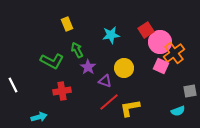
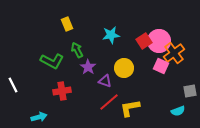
red square: moved 2 px left, 11 px down
pink circle: moved 1 px left, 1 px up
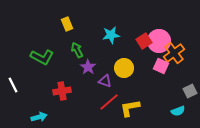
green L-shape: moved 10 px left, 4 px up
gray square: rotated 16 degrees counterclockwise
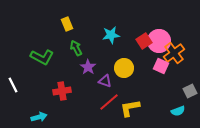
green arrow: moved 1 px left, 2 px up
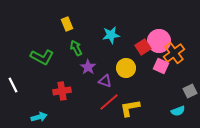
red square: moved 1 px left, 6 px down
yellow circle: moved 2 px right
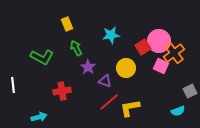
white line: rotated 21 degrees clockwise
